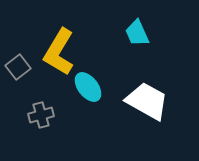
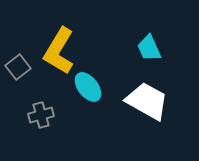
cyan trapezoid: moved 12 px right, 15 px down
yellow L-shape: moved 1 px up
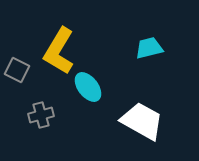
cyan trapezoid: rotated 100 degrees clockwise
gray square: moved 1 px left, 3 px down; rotated 25 degrees counterclockwise
white trapezoid: moved 5 px left, 20 px down
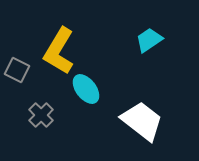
cyan trapezoid: moved 8 px up; rotated 20 degrees counterclockwise
cyan ellipse: moved 2 px left, 2 px down
gray cross: rotated 30 degrees counterclockwise
white trapezoid: rotated 9 degrees clockwise
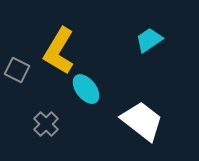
gray cross: moved 5 px right, 9 px down
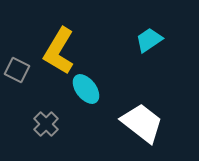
white trapezoid: moved 2 px down
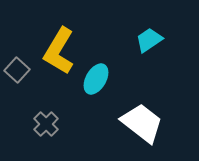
gray square: rotated 15 degrees clockwise
cyan ellipse: moved 10 px right, 10 px up; rotated 68 degrees clockwise
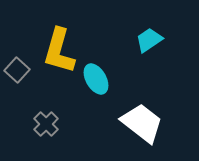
yellow L-shape: rotated 15 degrees counterclockwise
cyan ellipse: rotated 60 degrees counterclockwise
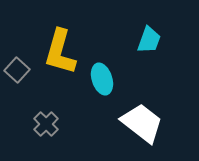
cyan trapezoid: rotated 144 degrees clockwise
yellow L-shape: moved 1 px right, 1 px down
cyan ellipse: moved 6 px right; rotated 12 degrees clockwise
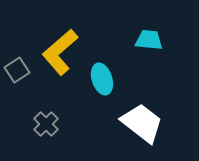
cyan trapezoid: rotated 104 degrees counterclockwise
yellow L-shape: rotated 33 degrees clockwise
gray square: rotated 15 degrees clockwise
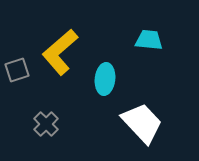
gray square: rotated 15 degrees clockwise
cyan ellipse: moved 3 px right; rotated 24 degrees clockwise
white trapezoid: rotated 9 degrees clockwise
